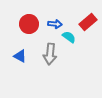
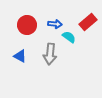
red circle: moved 2 px left, 1 px down
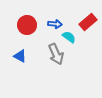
gray arrow: moved 6 px right; rotated 30 degrees counterclockwise
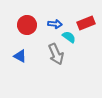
red rectangle: moved 2 px left, 1 px down; rotated 18 degrees clockwise
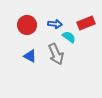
blue triangle: moved 10 px right
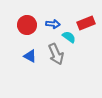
blue arrow: moved 2 px left
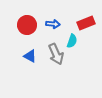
cyan semicircle: moved 3 px right, 4 px down; rotated 72 degrees clockwise
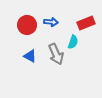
blue arrow: moved 2 px left, 2 px up
cyan semicircle: moved 1 px right, 1 px down
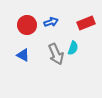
blue arrow: rotated 24 degrees counterclockwise
cyan semicircle: moved 6 px down
blue triangle: moved 7 px left, 1 px up
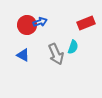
blue arrow: moved 11 px left
cyan semicircle: moved 1 px up
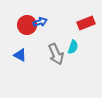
blue triangle: moved 3 px left
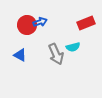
cyan semicircle: rotated 56 degrees clockwise
